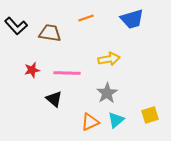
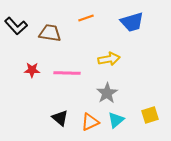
blue trapezoid: moved 3 px down
red star: rotated 14 degrees clockwise
black triangle: moved 6 px right, 19 px down
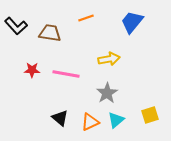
blue trapezoid: rotated 145 degrees clockwise
pink line: moved 1 px left, 1 px down; rotated 8 degrees clockwise
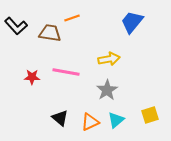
orange line: moved 14 px left
red star: moved 7 px down
pink line: moved 2 px up
gray star: moved 3 px up
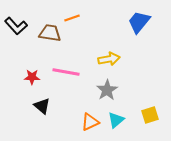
blue trapezoid: moved 7 px right
black triangle: moved 18 px left, 12 px up
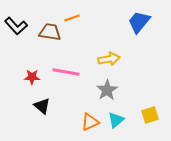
brown trapezoid: moved 1 px up
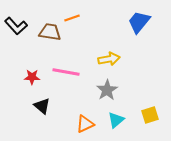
orange triangle: moved 5 px left, 2 px down
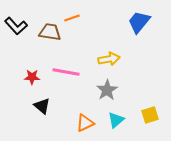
orange triangle: moved 1 px up
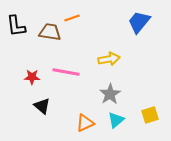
black L-shape: rotated 35 degrees clockwise
gray star: moved 3 px right, 4 px down
